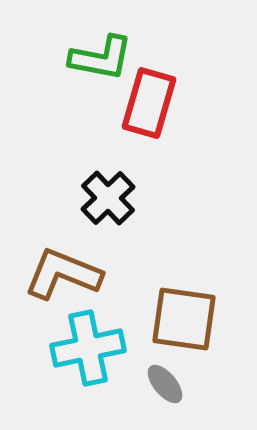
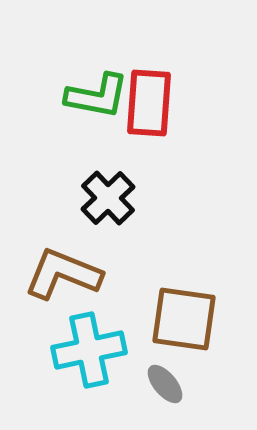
green L-shape: moved 4 px left, 38 px down
red rectangle: rotated 12 degrees counterclockwise
cyan cross: moved 1 px right, 2 px down
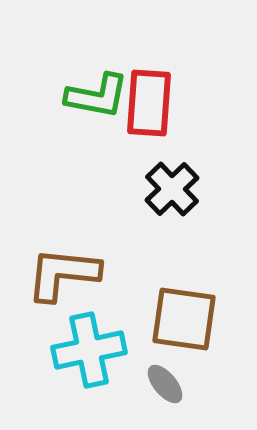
black cross: moved 64 px right, 9 px up
brown L-shape: rotated 16 degrees counterclockwise
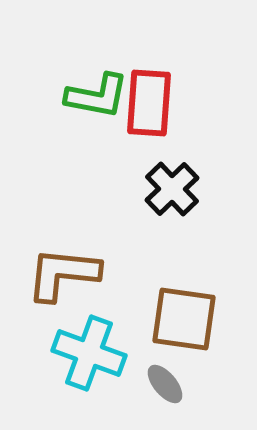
cyan cross: moved 3 px down; rotated 32 degrees clockwise
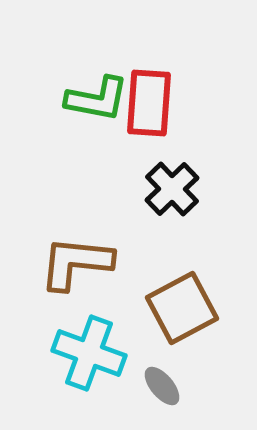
green L-shape: moved 3 px down
brown L-shape: moved 13 px right, 11 px up
brown square: moved 2 px left, 11 px up; rotated 36 degrees counterclockwise
gray ellipse: moved 3 px left, 2 px down
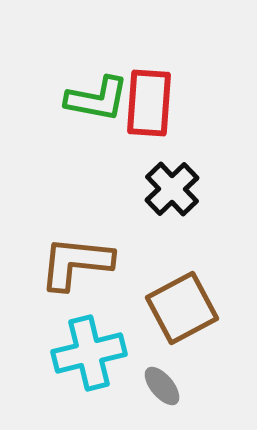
cyan cross: rotated 34 degrees counterclockwise
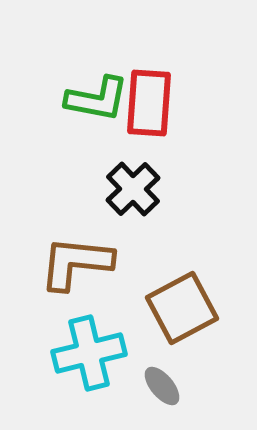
black cross: moved 39 px left
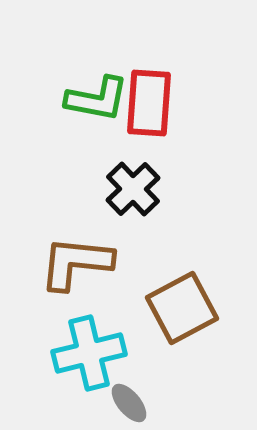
gray ellipse: moved 33 px left, 17 px down
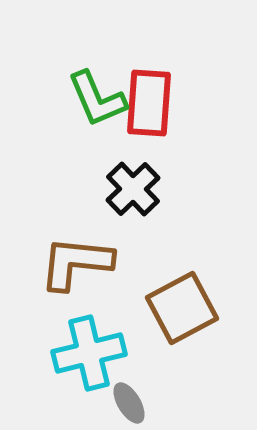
green L-shape: rotated 56 degrees clockwise
gray ellipse: rotated 9 degrees clockwise
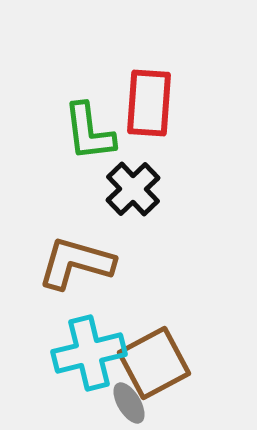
green L-shape: moved 8 px left, 33 px down; rotated 16 degrees clockwise
brown L-shape: rotated 10 degrees clockwise
brown square: moved 28 px left, 55 px down
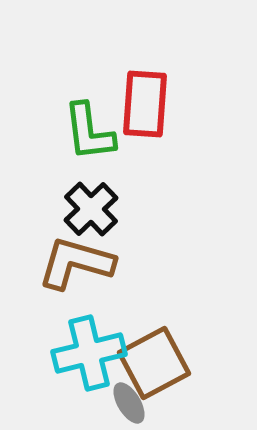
red rectangle: moved 4 px left, 1 px down
black cross: moved 42 px left, 20 px down
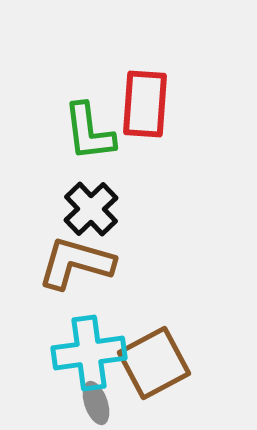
cyan cross: rotated 6 degrees clockwise
gray ellipse: moved 33 px left; rotated 12 degrees clockwise
